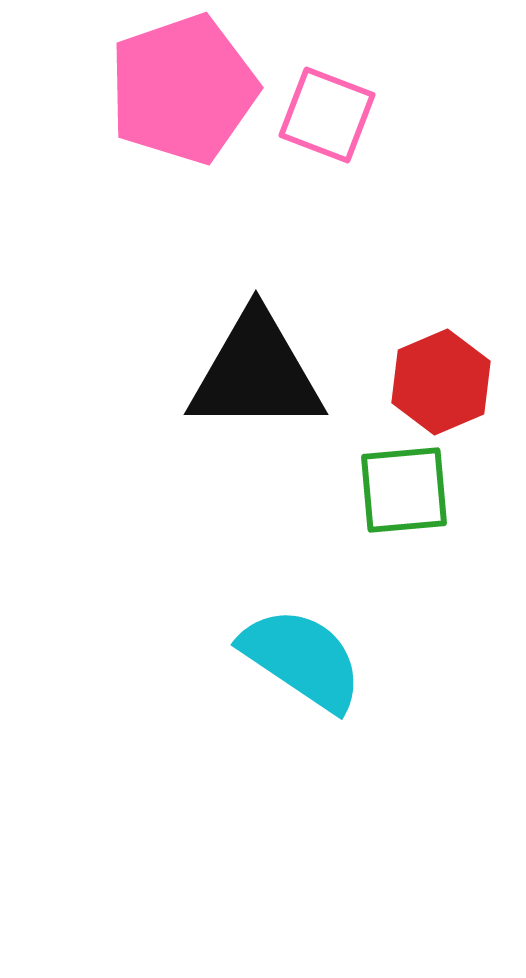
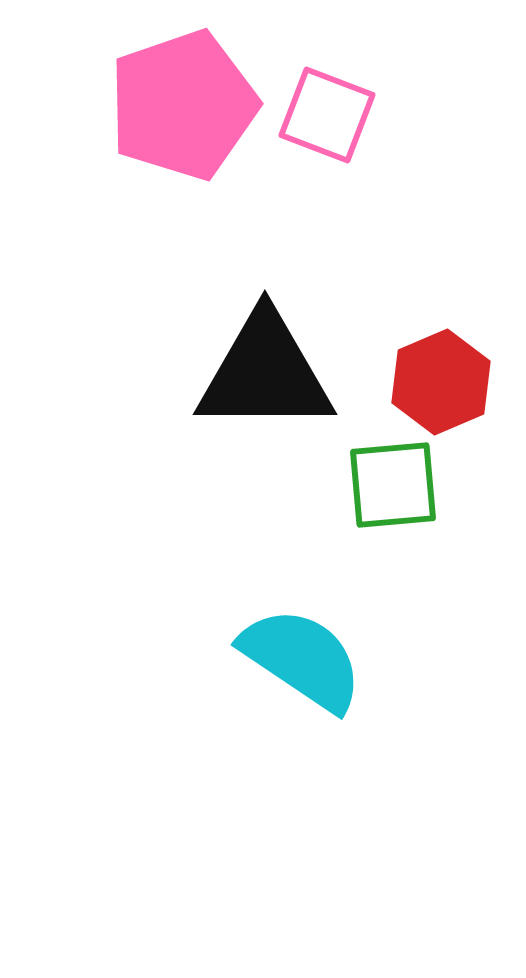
pink pentagon: moved 16 px down
black triangle: moved 9 px right
green square: moved 11 px left, 5 px up
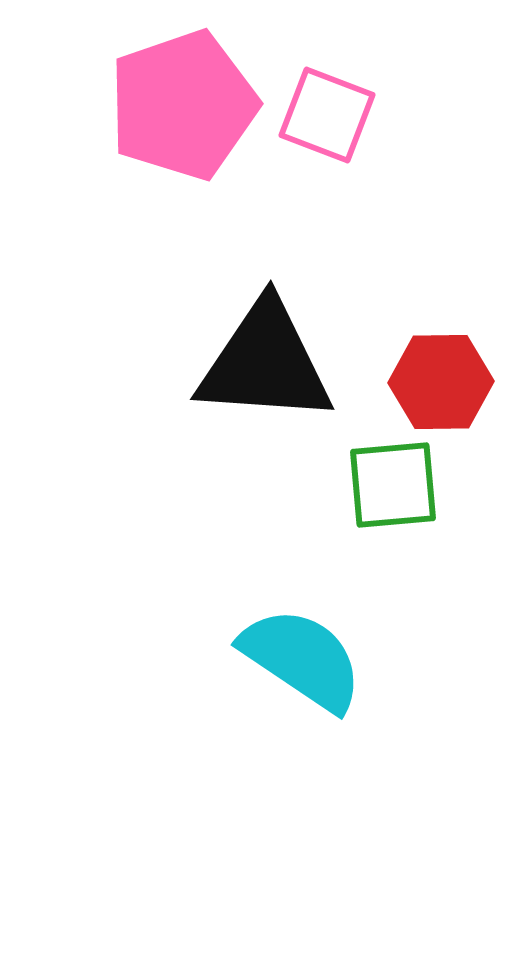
black triangle: moved 10 px up; rotated 4 degrees clockwise
red hexagon: rotated 22 degrees clockwise
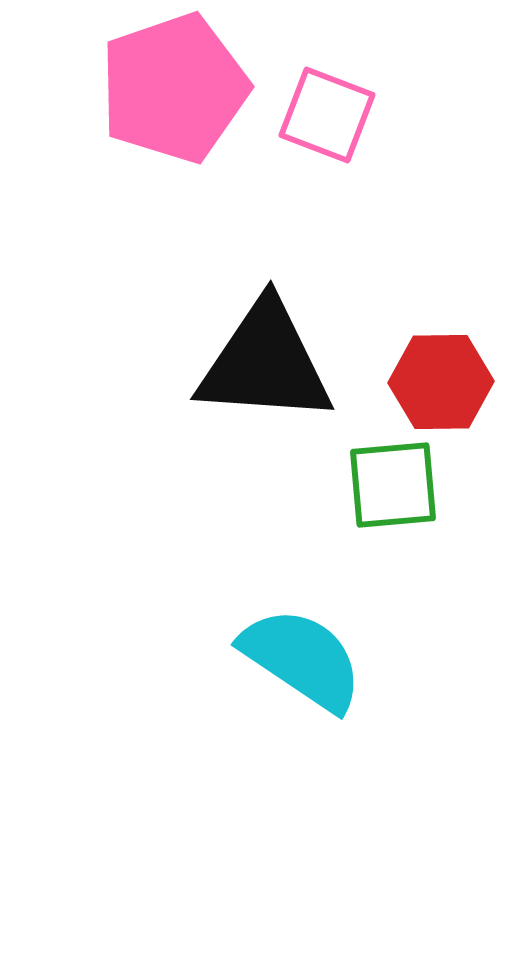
pink pentagon: moved 9 px left, 17 px up
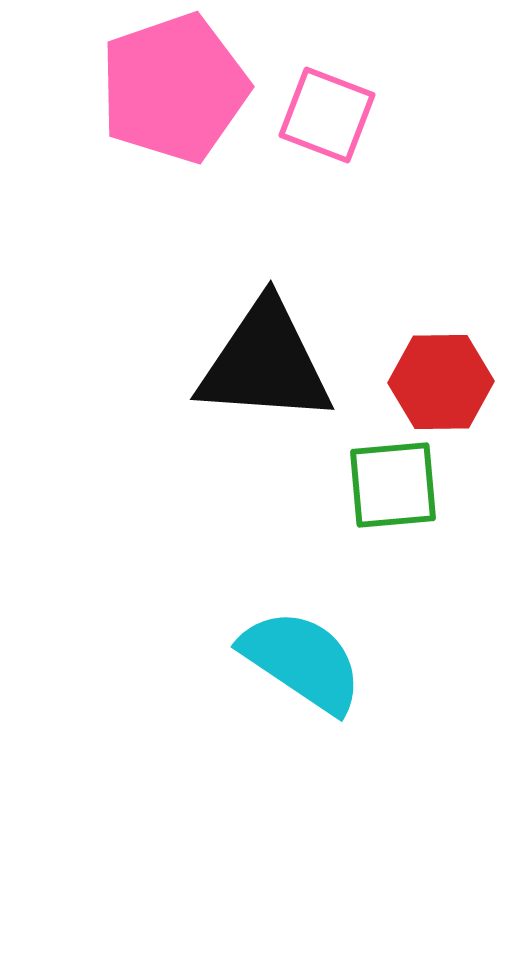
cyan semicircle: moved 2 px down
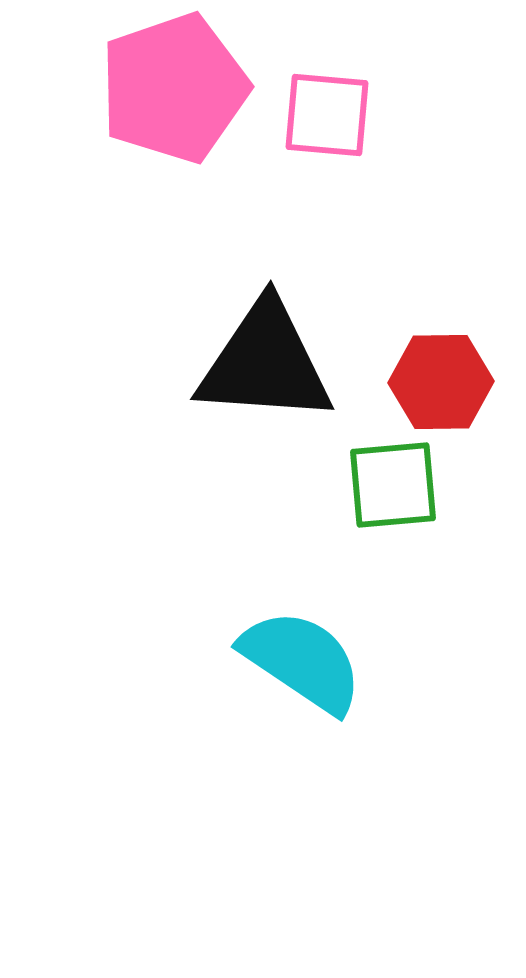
pink square: rotated 16 degrees counterclockwise
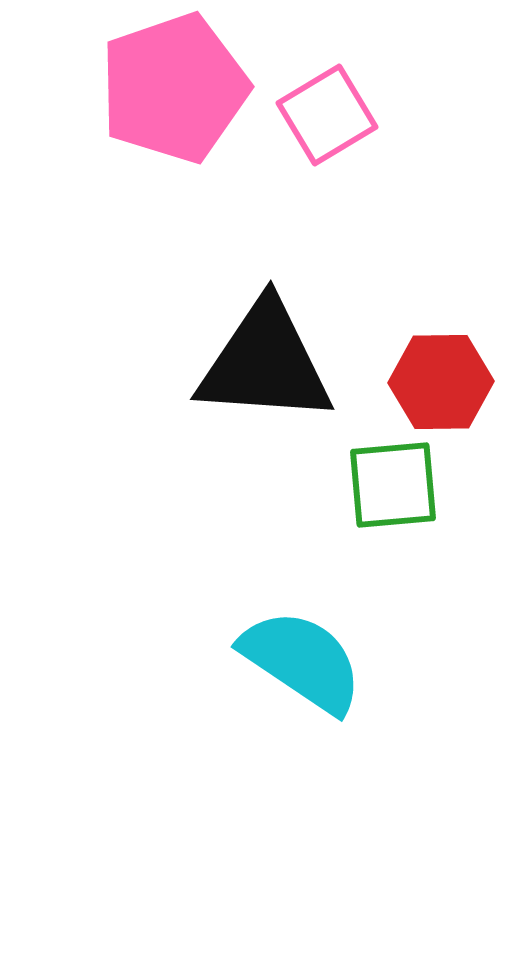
pink square: rotated 36 degrees counterclockwise
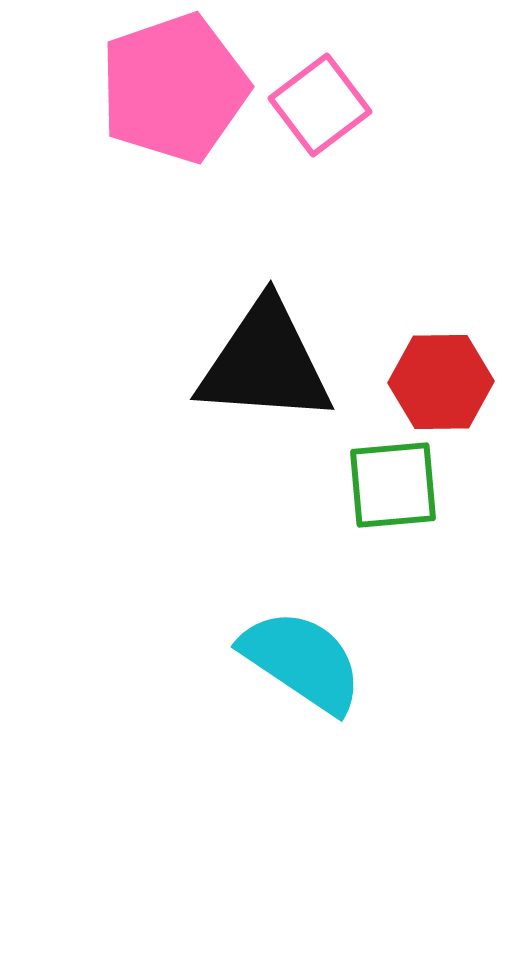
pink square: moved 7 px left, 10 px up; rotated 6 degrees counterclockwise
